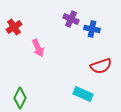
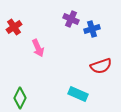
blue cross: rotated 28 degrees counterclockwise
cyan rectangle: moved 5 px left
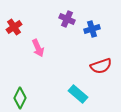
purple cross: moved 4 px left
cyan rectangle: rotated 18 degrees clockwise
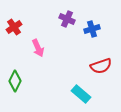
cyan rectangle: moved 3 px right
green diamond: moved 5 px left, 17 px up
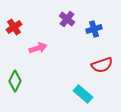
purple cross: rotated 14 degrees clockwise
blue cross: moved 2 px right
pink arrow: rotated 84 degrees counterclockwise
red semicircle: moved 1 px right, 1 px up
cyan rectangle: moved 2 px right
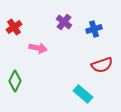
purple cross: moved 3 px left, 3 px down
pink arrow: rotated 30 degrees clockwise
